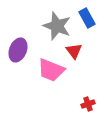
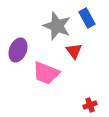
pink trapezoid: moved 5 px left, 3 px down
red cross: moved 2 px right, 1 px down
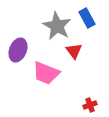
gray star: rotated 8 degrees clockwise
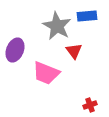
blue rectangle: moved 2 px up; rotated 66 degrees counterclockwise
purple ellipse: moved 3 px left
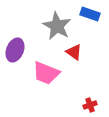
blue rectangle: moved 3 px right, 2 px up; rotated 24 degrees clockwise
red triangle: moved 1 px down; rotated 18 degrees counterclockwise
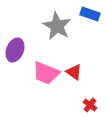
red triangle: moved 20 px down
red cross: rotated 32 degrees counterclockwise
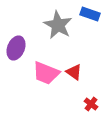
gray star: moved 1 px right, 1 px up
purple ellipse: moved 1 px right, 2 px up
red cross: moved 1 px right, 1 px up
